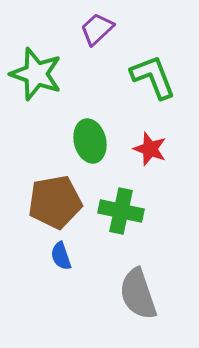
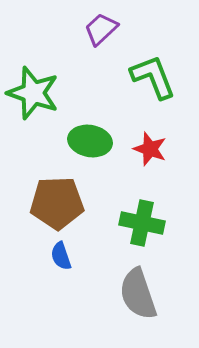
purple trapezoid: moved 4 px right
green star: moved 3 px left, 19 px down
green ellipse: rotated 66 degrees counterclockwise
brown pentagon: moved 2 px right, 1 px down; rotated 8 degrees clockwise
green cross: moved 21 px right, 12 px down
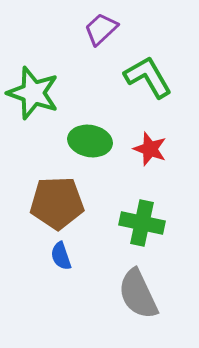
green L-shape: moved 5 px left; rotated 9 degrees counterclockwise
gray semicircle: rotated 6 degrees counterclockwise
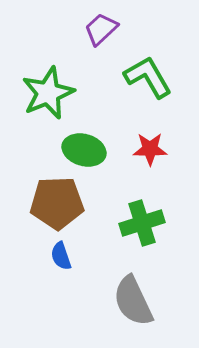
green star: moved 15 px right; rotated 30 degrees clockwise
green ellipse: moved 6 px left, 9 px down; rotated 6 degrees clockwise
red star: rotated 20 degrees counterclockwise
green cross: rotated 30 degrees counterclockwise
gray semicircle: moved 5 px left, 7 px down
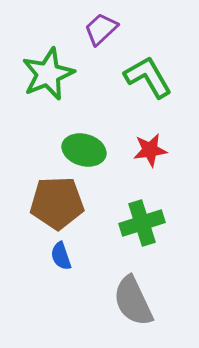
green star: moved 19 px up
red star: moved 1 px down; rotated 8 degrees counterclockwise
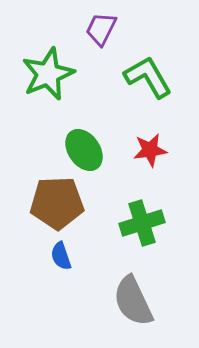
purple trapezoid: rotated 21 degrees counterclockwise
green ellipse: rotated 39 degrees clockwise
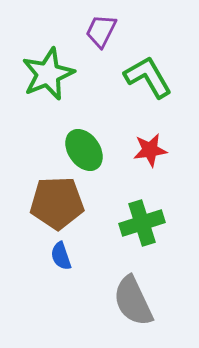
purple trapezoid: moved 2 px down
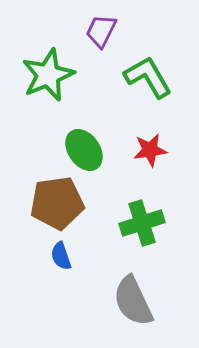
green star: moved 1 px down
brown pentagon: rotated 6 degrees counterclockwise
